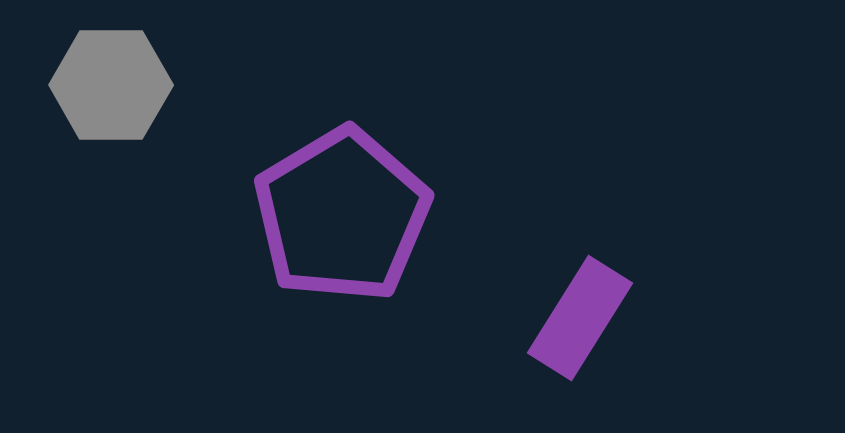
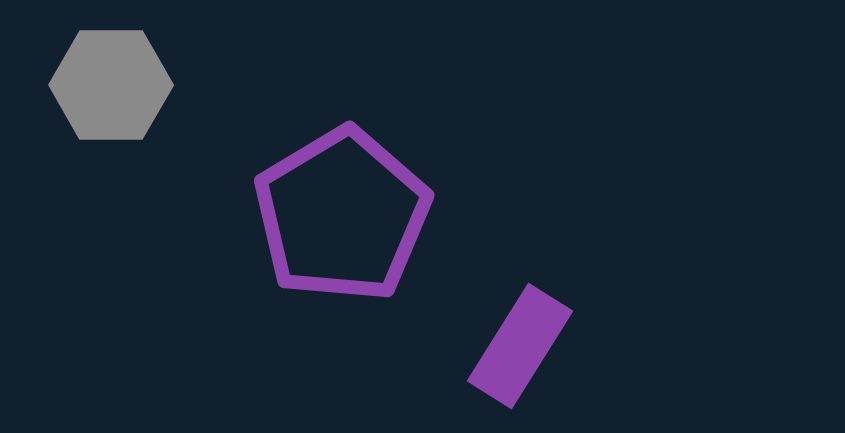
purple rectangle: moved 60 px left, 28 px down
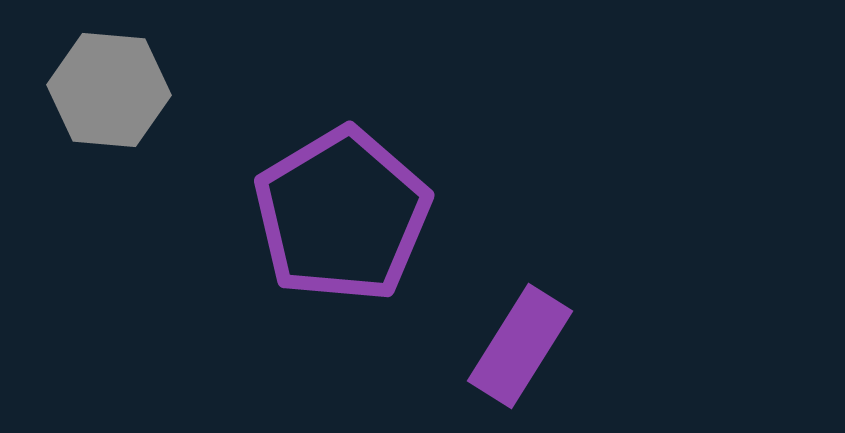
gray hexagon: moved 2 px left, 5 px down; rotated 5 degrees clockwise
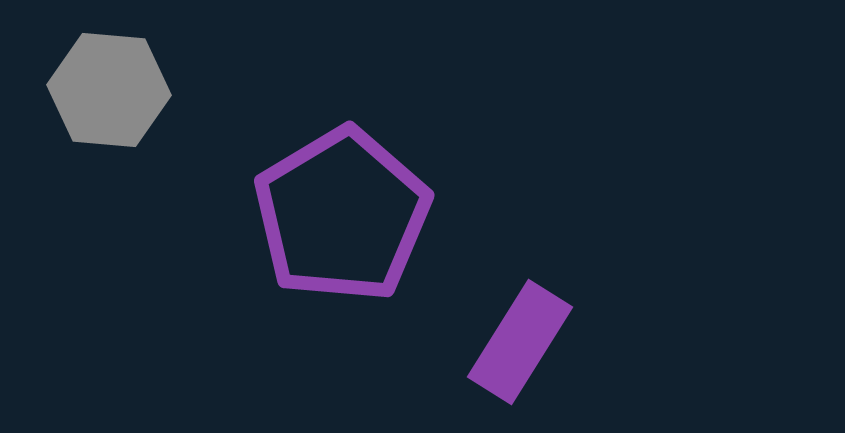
purple rectangle: moved 4 px up
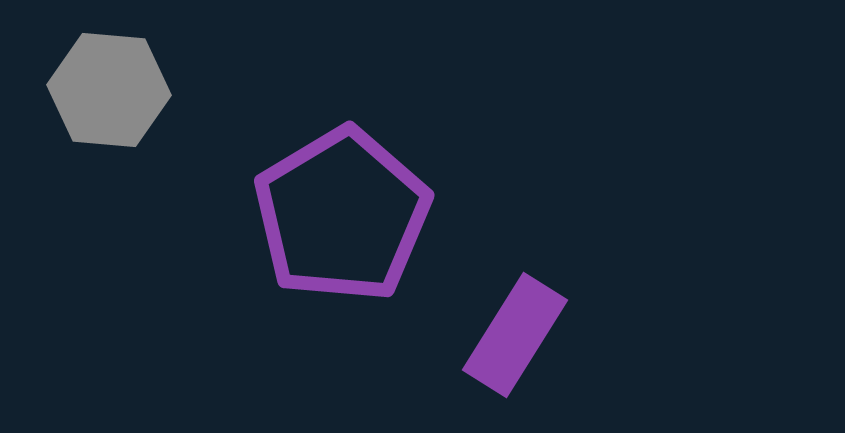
purple rectangle: moved 5 px left, 7 px up
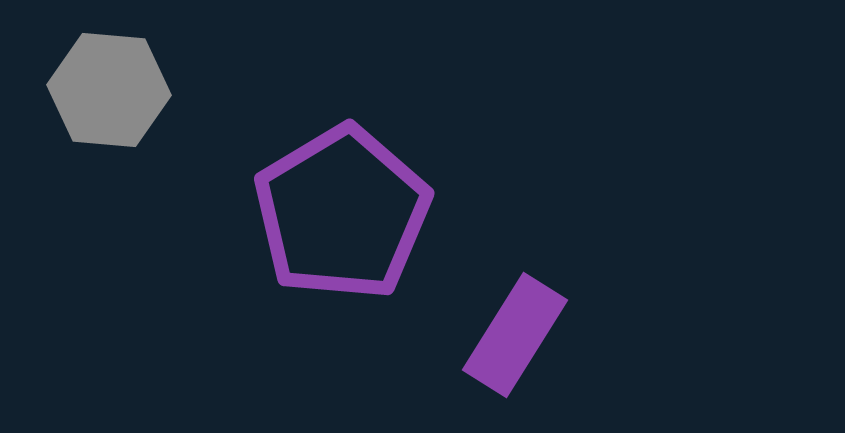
purple pentagon: moved 2 px up
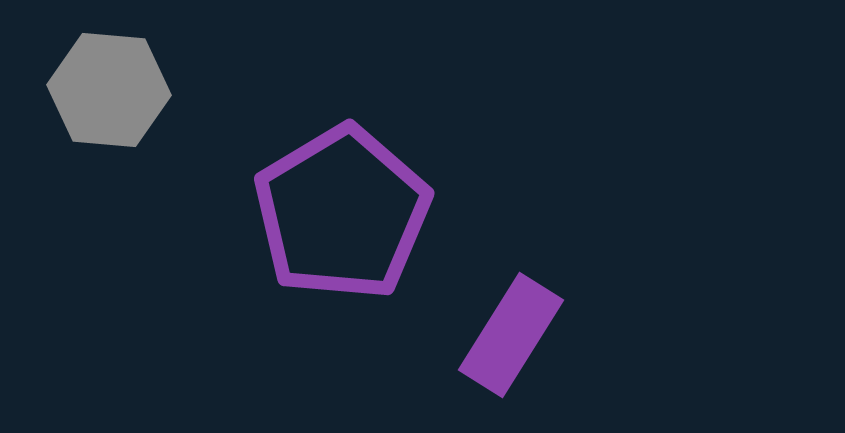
purple rectangle: moved 4 px left
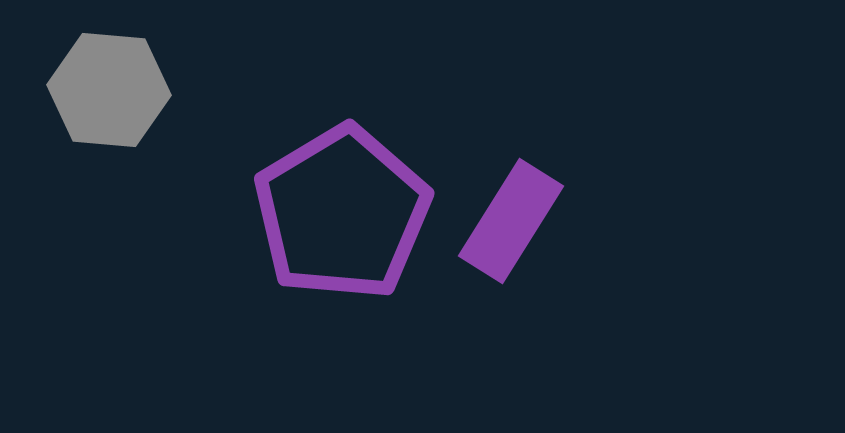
purple rectangle: moved 114 px up
